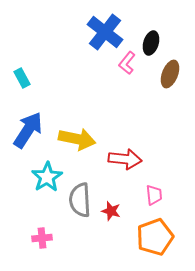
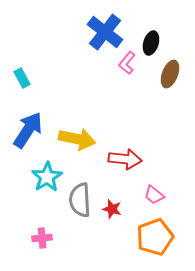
pink trapezoid: rotated 135 degrees clockwise
red star: moved 1 px right, 2 px up
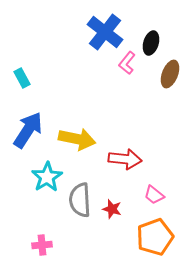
pink cross: moved 7 px down
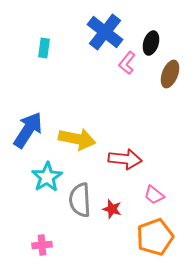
cyan rectangle: moved 22 px right, 30 px up; rotated 36 degrees clockwise
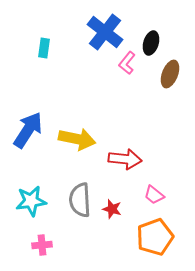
cyan star: moved 16 px left, 24 px down; rotated 24 degrees clockwise
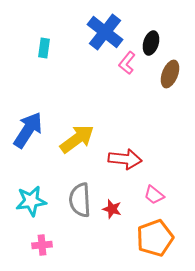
yellow arrow: rotated 48 degrees counterclockwise
orange pentagon: moved 1 px down
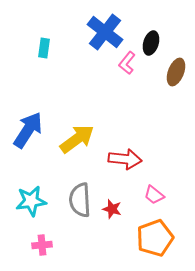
brown ellipse: moved 6 px right, 2 px up
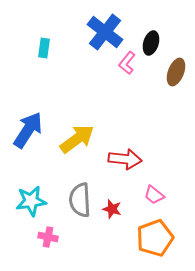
pink cross: moved 6 px right, 8 px up; rotated 18 degrees clockwise
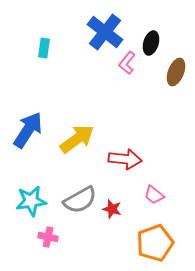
gray semicircle: rotated 116 degrees counterclockwise
orange pentagon: moved 5 px down
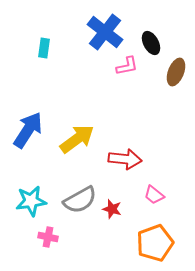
black ellipse: rotated 45 degrees counterclockwise
pink L-shape: moved 3 px down; rotated 140 degrees counterclockwise
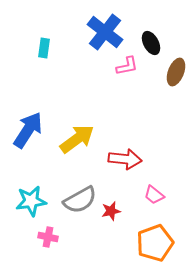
red star: moved 1 px left, 2 px down; rotated 30 degrees counterclockwise
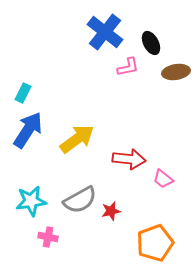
cyan rectangle: moved 21 px left, 45 px down; rotated 18 degrees clockwise
pink L-shape: moved 1 px right, 1 px down
brown ellipse: rotated 60 degrees clockwise
red arrow: moved 4 px right
pink trapezoid: moved 9 px right, 16 px up
